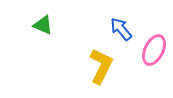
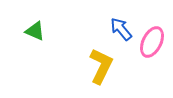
green triangle: moved 8 px left, 6 px down
pink ellipse: moved 2 px left, 8 px up
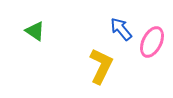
green triangle: rotated 10 degrees clockwise
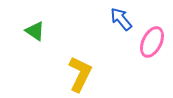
blue arrow: moved 10 px up
yellow L-shape: moved 21 px left, 8 px down
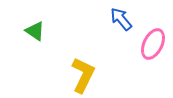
pink ellipse: moved 1 px right, 2 px down
yellow L-shape: moved 3 px right, 1 px down
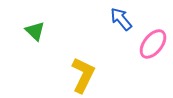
green triangle: rotated 10 degrees clockwise
pink ellipse: rotated 12 degrees clockwise
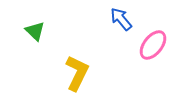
pink ellipse: moved 1 px down
yellow L-shape: moved 6 px left, 2 px up
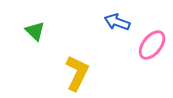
blue arrow: moved 4 px left, 3 px down; rotated 30 degrees counterclockwise
pink ellipse: moved 1 px left
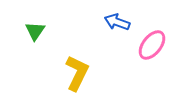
green triangle: rotated 20 degrees clockwise
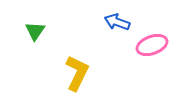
pink ellipse: rotated 32 degrees clockwise
